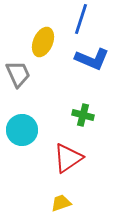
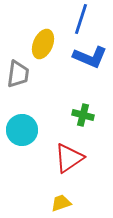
yellow ellipse: moved 2 px down
blue L-shape: moved 2 px left, 2 px up
gray trapezoid: rotated 32 degrees clockwise
red triangle: moved 1 px right
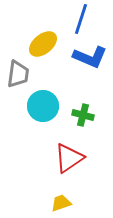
yellow ellipse: rotated 28 degrees clockwise
cyan circle: moved 21 px right, 24 px up
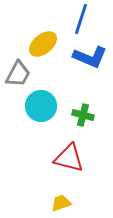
gray trapezoid: rotated 20 degrees clockwise
cyan circle: moved 2 px left
red triangle: rotated 48 degrees clockwise
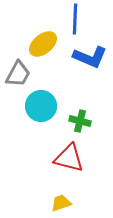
blue line: moved 6 px left; rotated 16 degrees counterclockwise
green cross: moved 3 px left, 6 px down
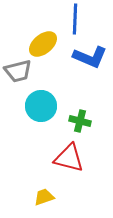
gray trapezoid: moved 3 px up; rotated 48 degrees clockwise
yellow trapezoid: moved 17 px left, 6 px up
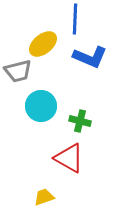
red triangle: rotated 16 degrees clockwise
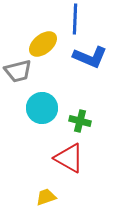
cyan circle: moved 1 px right, 2 px down
yellow trapezoid: moved 2 px right
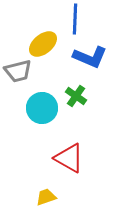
green cross: moved 4 px left, 25 px up; rotated 20 degrees clockwise
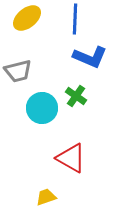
yellow ellipse: moved 16 px left, 26 px up
red triangle: moved 2 px right
